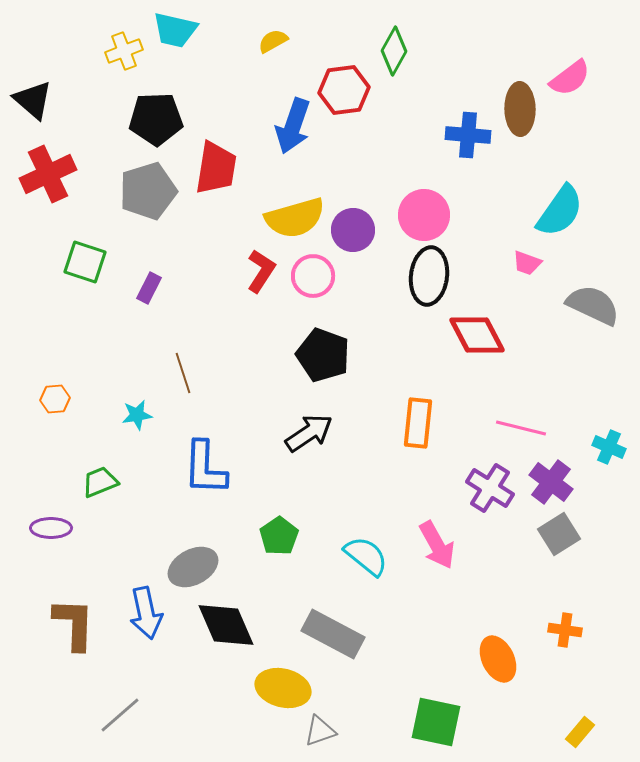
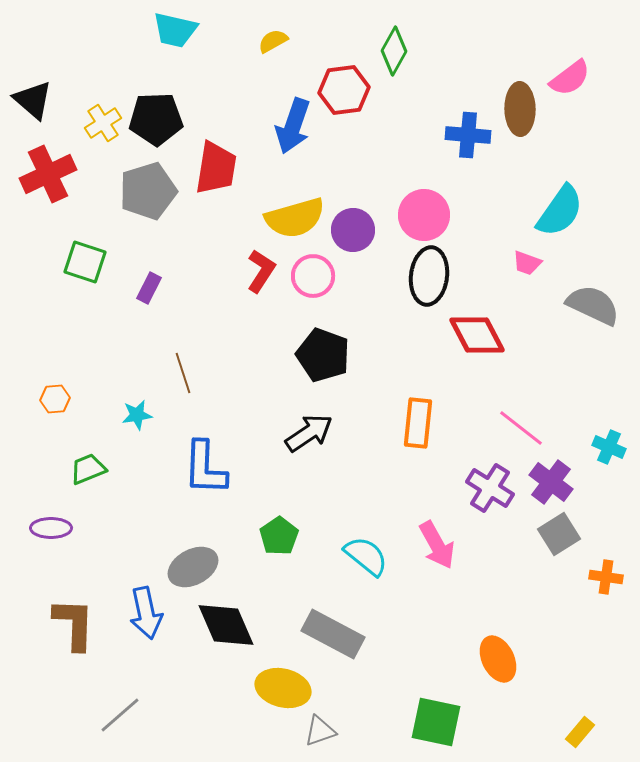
yellow cross at (124, 51): moved 21 px left, 72 px down; rotated 12 degrees counterclockwise
pink line at (521, 428): rotated 24 degrees clockwise
green trapezoid at (100, 482): moved 12 px left, 13 px up
orange cross at (565, 630): moved 41 px right, 53 px up
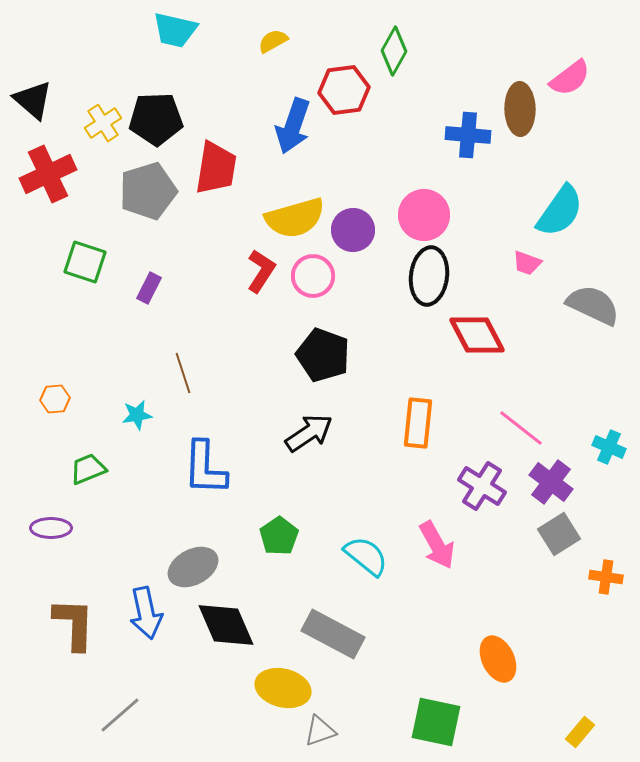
purple cross at (490, 488): moved 8 px left, 2 px up
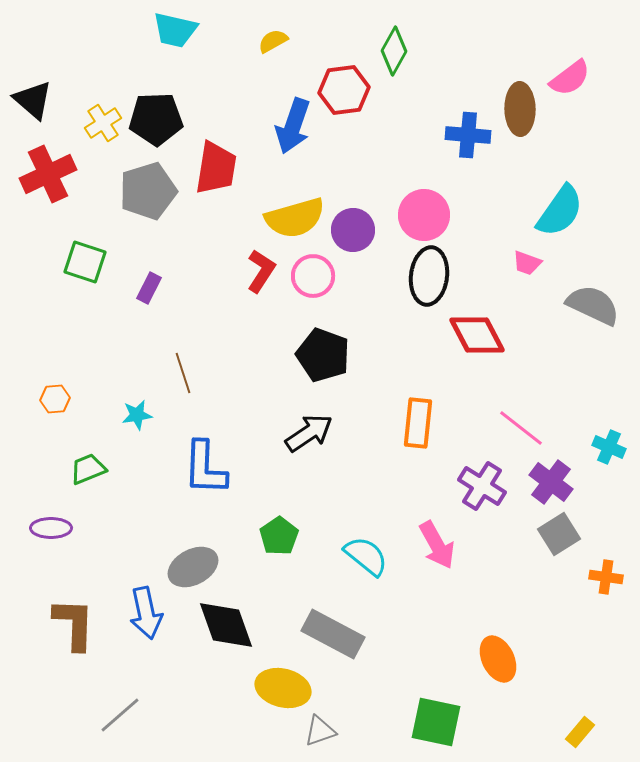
black diamond at (226, 625): rotated 4 degrees clockwise
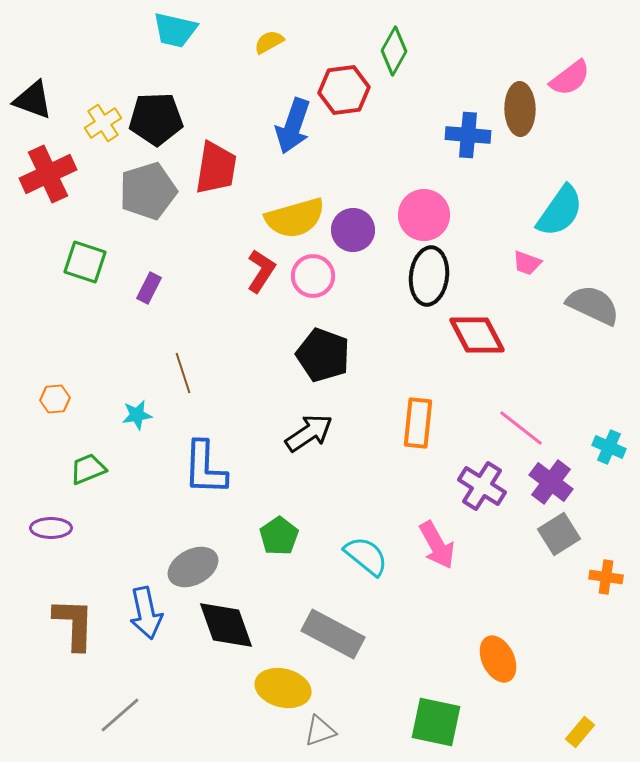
yellow semicircle at (273, 41): moved 4 px left, 1 px down
black triangle at (33, 100): rotated 21 degrees counterclockwise
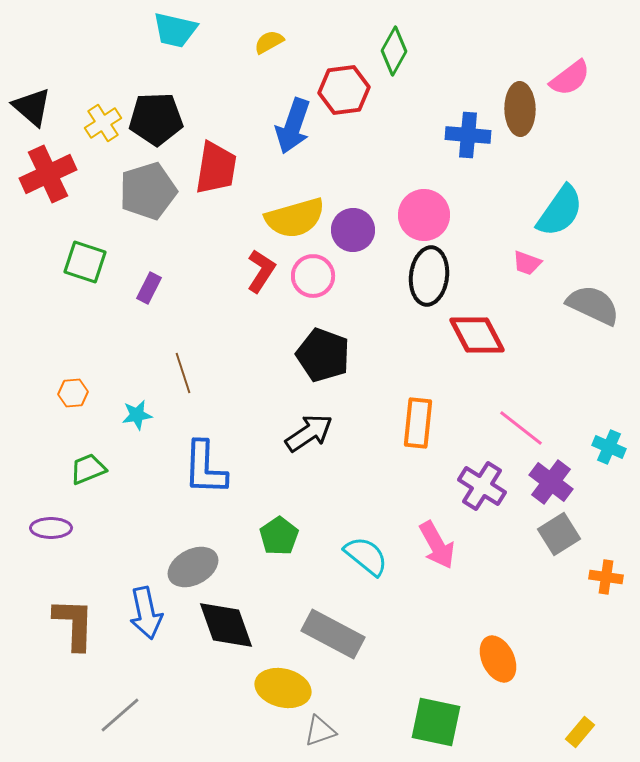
black triangle at (33, 100): moved 1 px left, 7 px down; rotated 21 degrees clockwise
orange hexagon at (55, 399): moved 18 px right, 6 px up
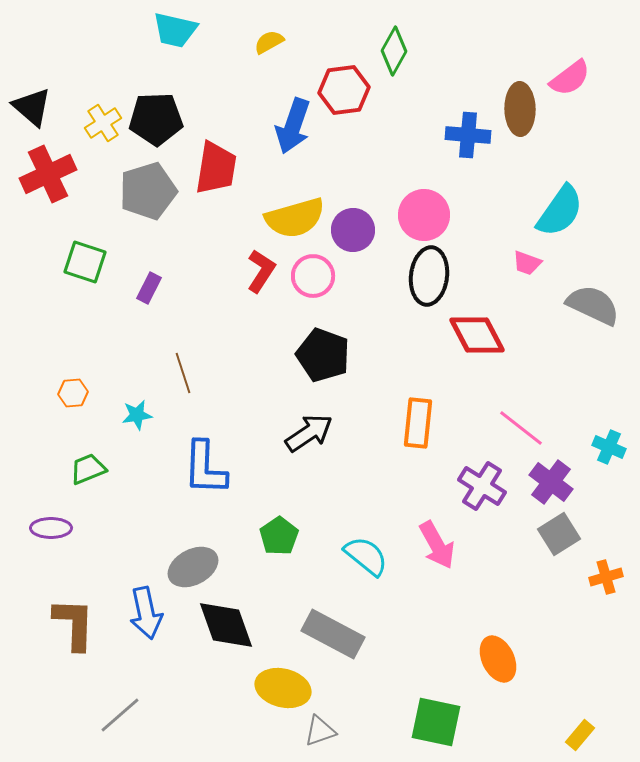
orange cross at (606, 577): rotated 24 degrees counterclockwise
yellow rectangle at (580, 732): moved 3 px down
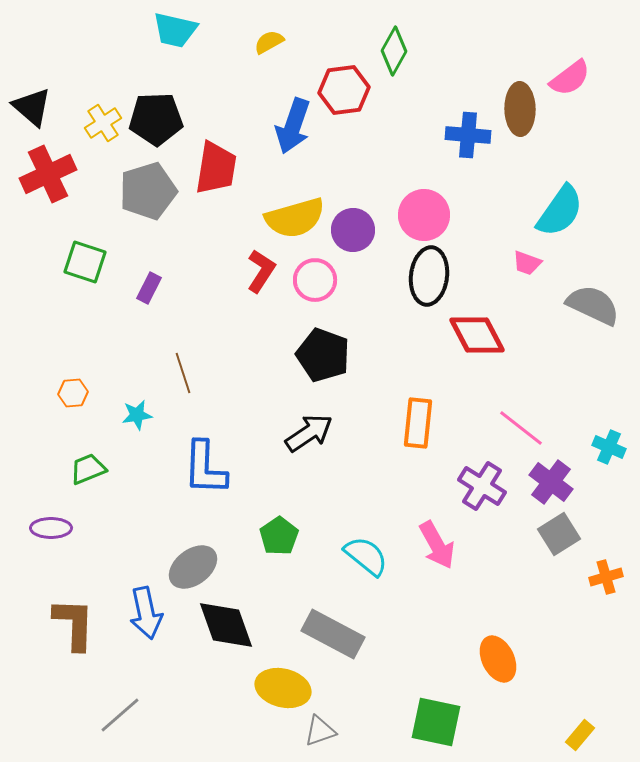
pink circle at (313, 276): moved 2 px right, 4 px down
gray ellipse at (193, 567): rotated 9 degrees counterclockwise
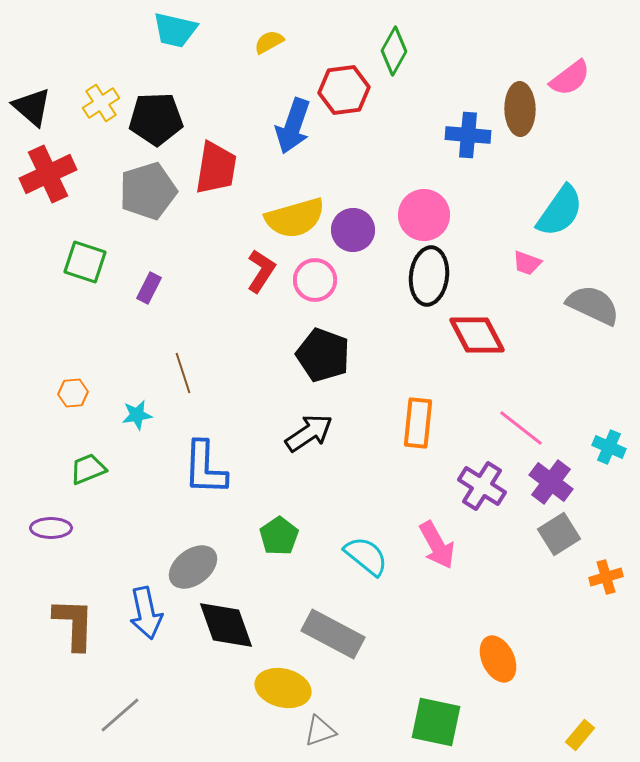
yellow cross at (103, 123): moved 2 px left, 20 px up
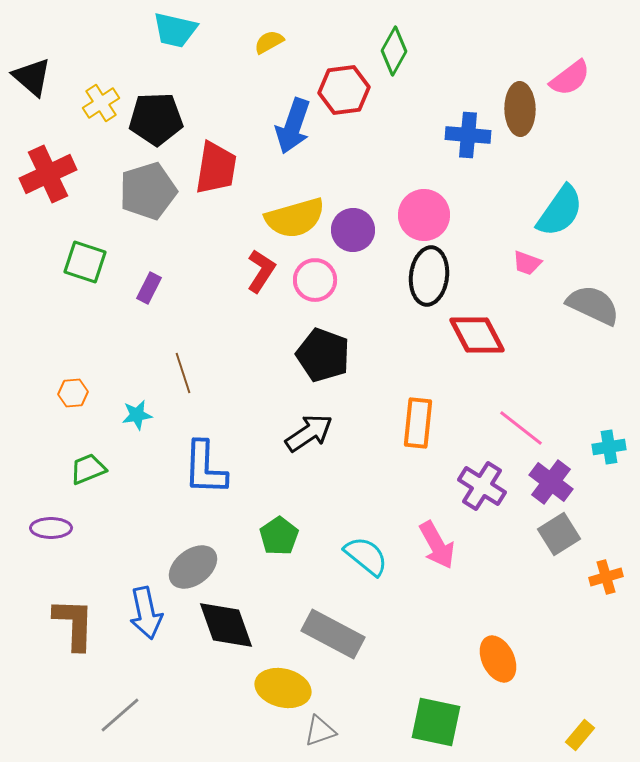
black triangle at (32, 107): moved 30 px up
cyan cross at (609, 447): rotated 32 degrees counterclockwise
